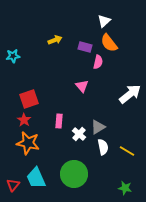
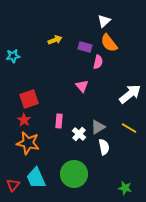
white semicircle: moved 1 px right
yellow line: moved 2 px right, 23 px up
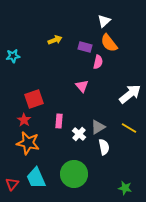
red square: moved 5 px right
red triangle: moved 1 px left, 1 px up
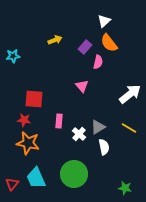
purple rectangle: rotated 64 degrees counterclockwise
red square: rotated 24 degrees clockwise
red star: rotated 24 degrees counterclockwise
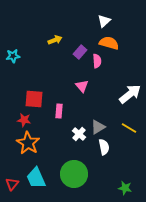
orange semicircle: rotated 144 degrees clockwise
purple rectangle: moved 5 px left, 5 px down
pink semicircle: moved 1 px left, 1 px up; rotated 16 degrees counterclockwise
pink rectangle: moved 10 px up
orange star: rotated 20 degrees clockwise
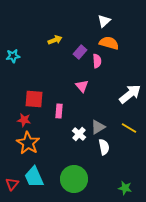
green circle: moved 5 px down
cyan trapezoid: moved 2 px left, 1 px up
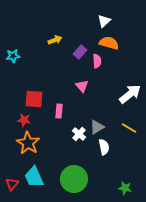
gray triangle: moved 1 px left
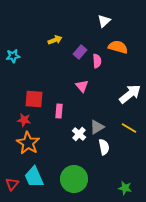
orange semicircle: moved 9 px right, 4 px down
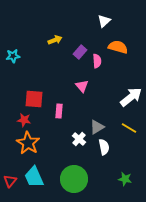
white arrow: moved 1 px right, 3 px down
white cross: moved 5 px down
red triangle: moved 2 px left, 3 px up
green star: moved 9 px up
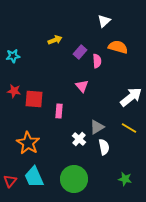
red star: moved 10 px left, 29 px up
